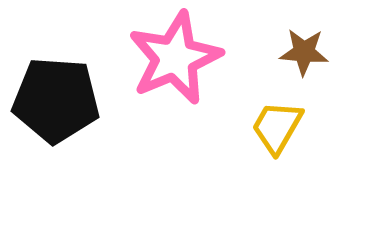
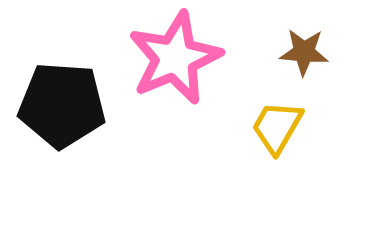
black pentagon: moved 6 px right, 5 px down
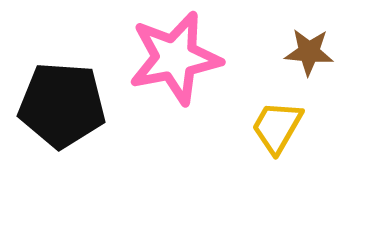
brown star: moved 5 px right
pink star: rotated 12 degrees clockwise
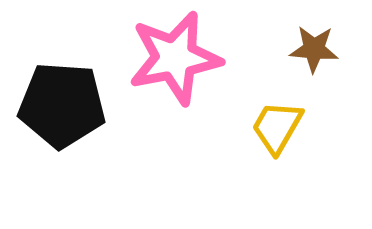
brown star: moved 5 px right, 3 px up
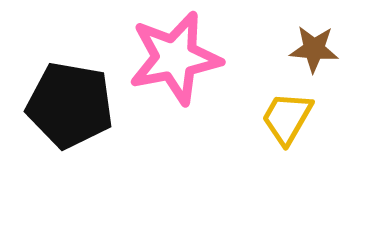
black pentagon: moved 8 px right; rotated 6 degrees clockwise
yellow trapezoid: moved 10 px right, 9 px up
